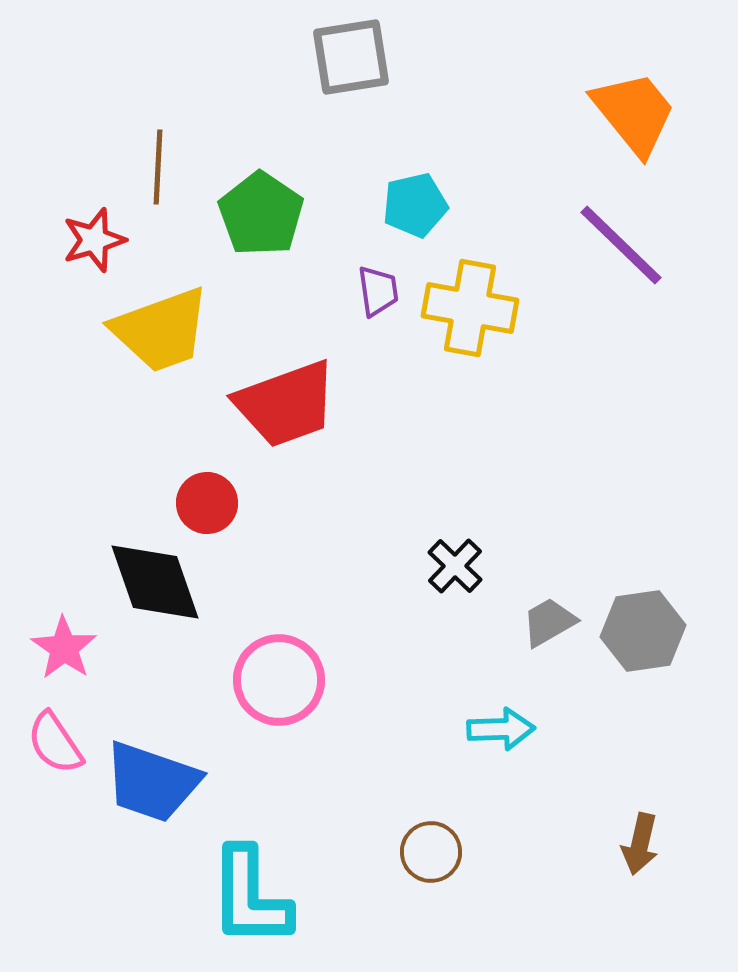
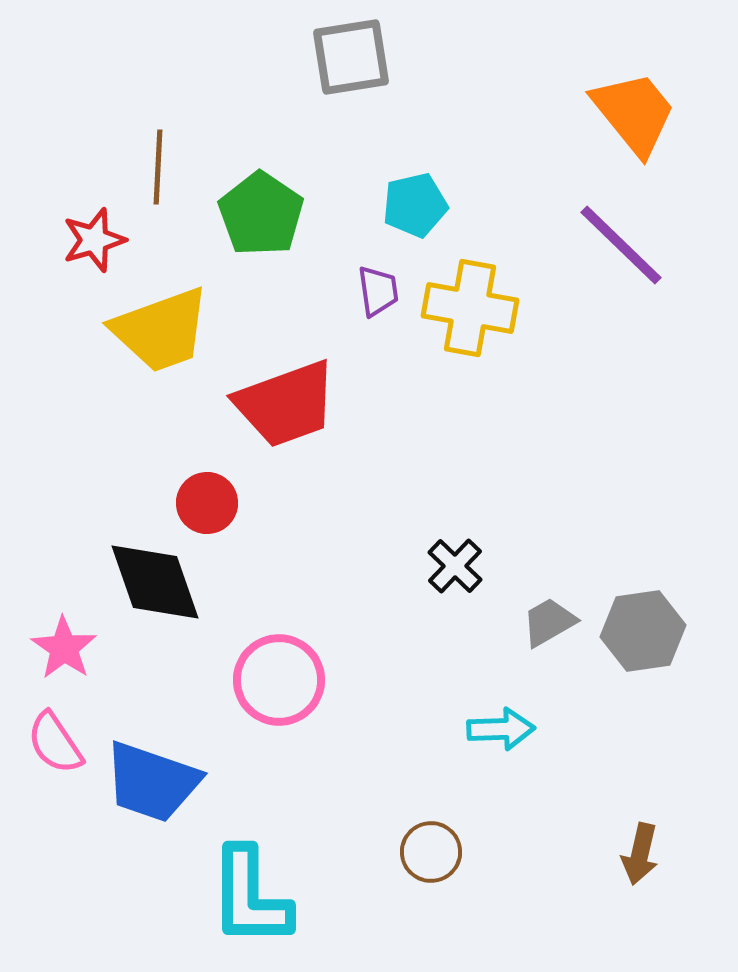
brown arrow: moved 10 px down
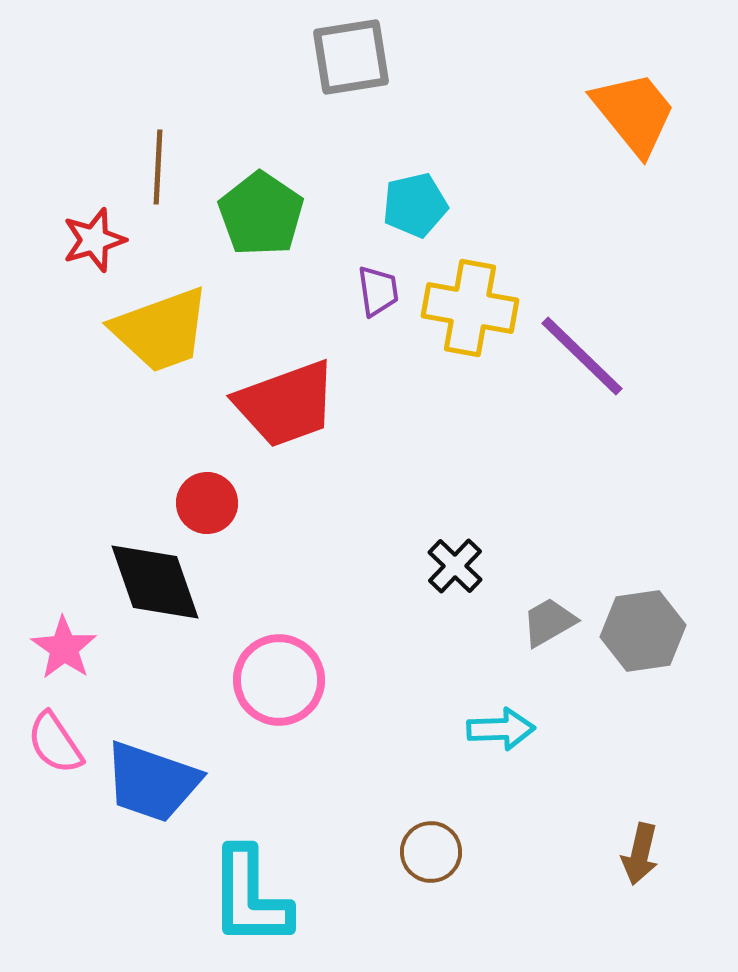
purple line: moved 39 px left, 111 px down
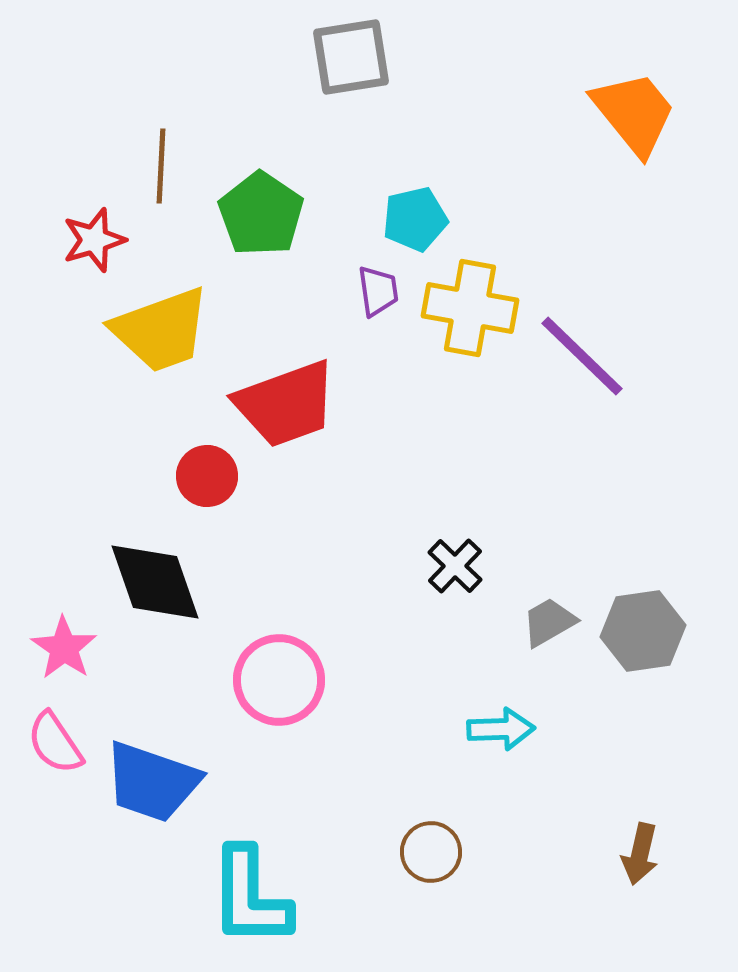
brown line: moved 3 px right, 1 px up
cyan pentagon: moved 14 px down
red circle: moved 27 px up
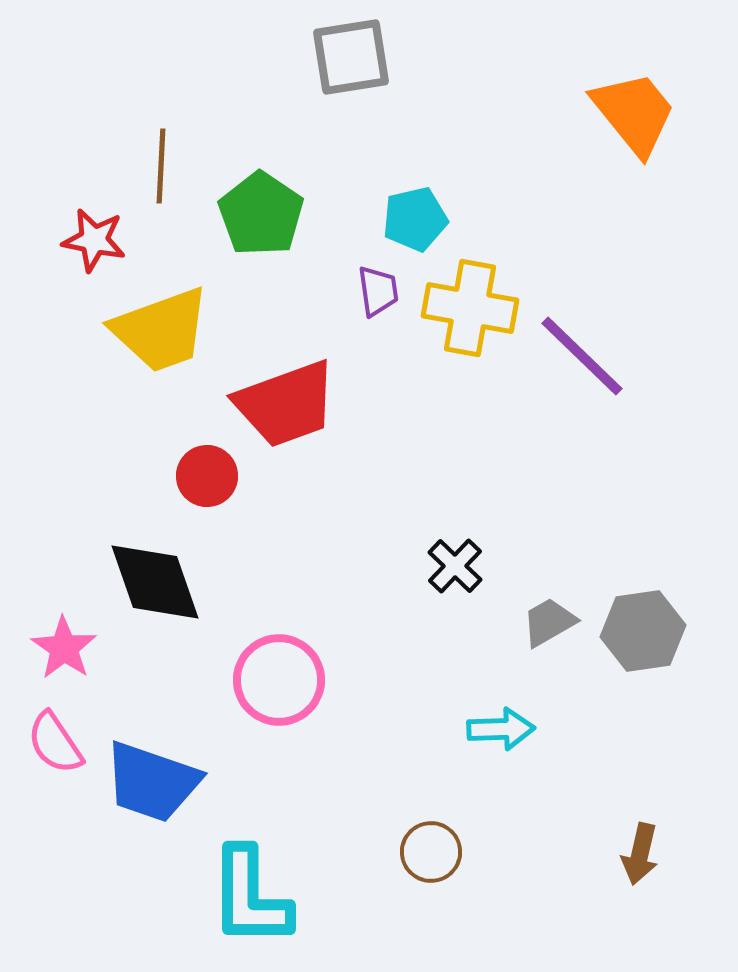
red star: rotated 28 degrees clockwise
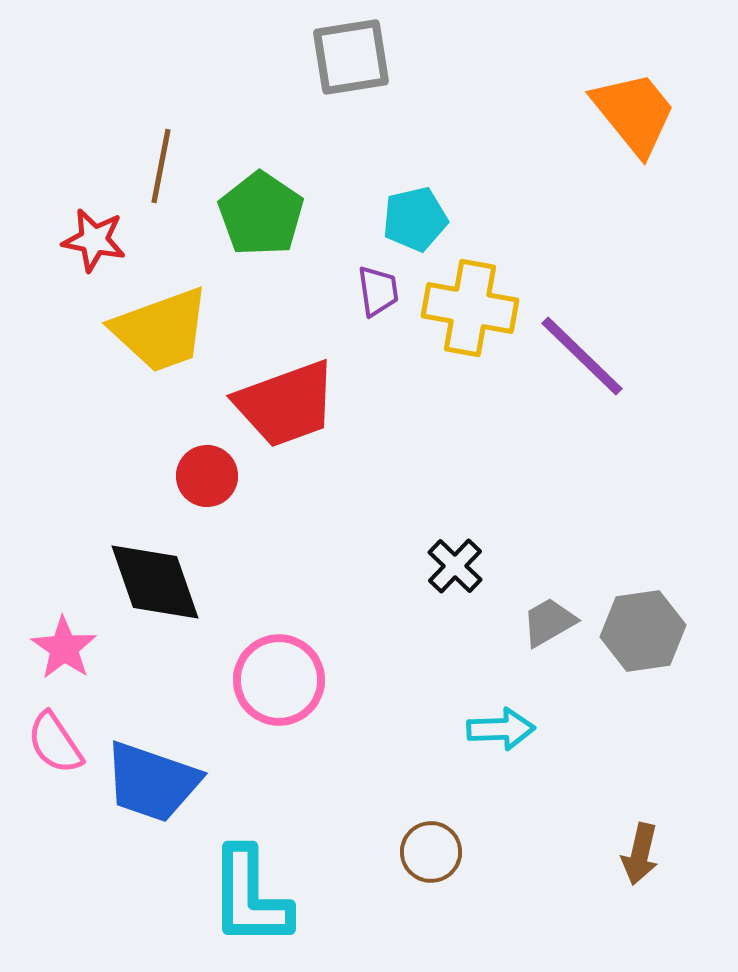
brown line: rotated 8 degrees clockwise
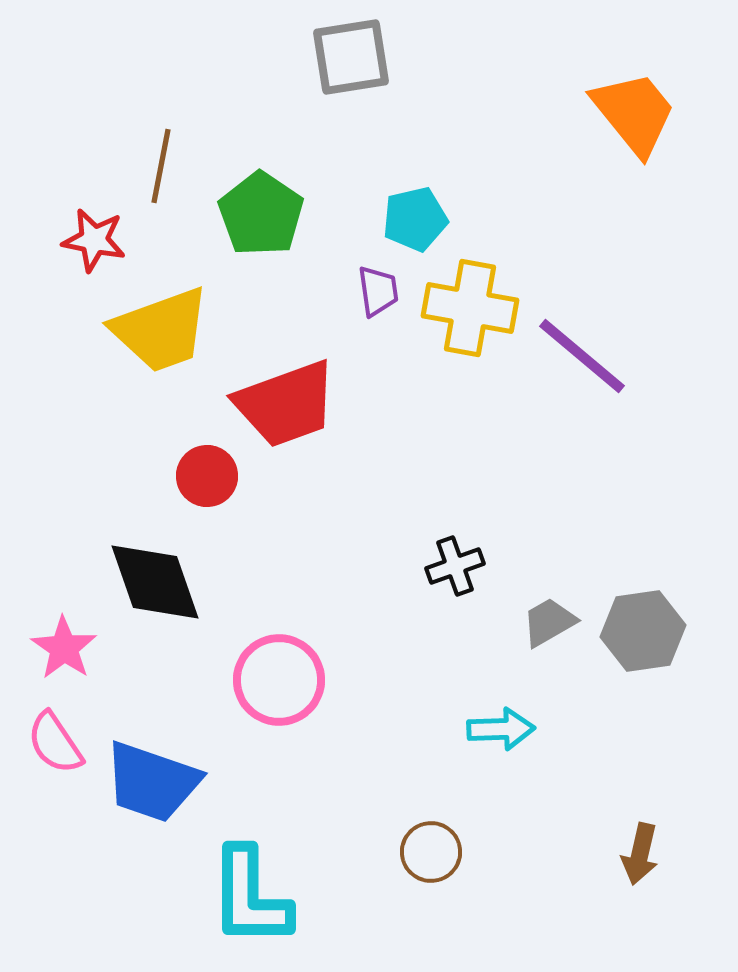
purple line: rotated 4 degrees counterclockwise
black cross: rotated 26 degrees clockwise
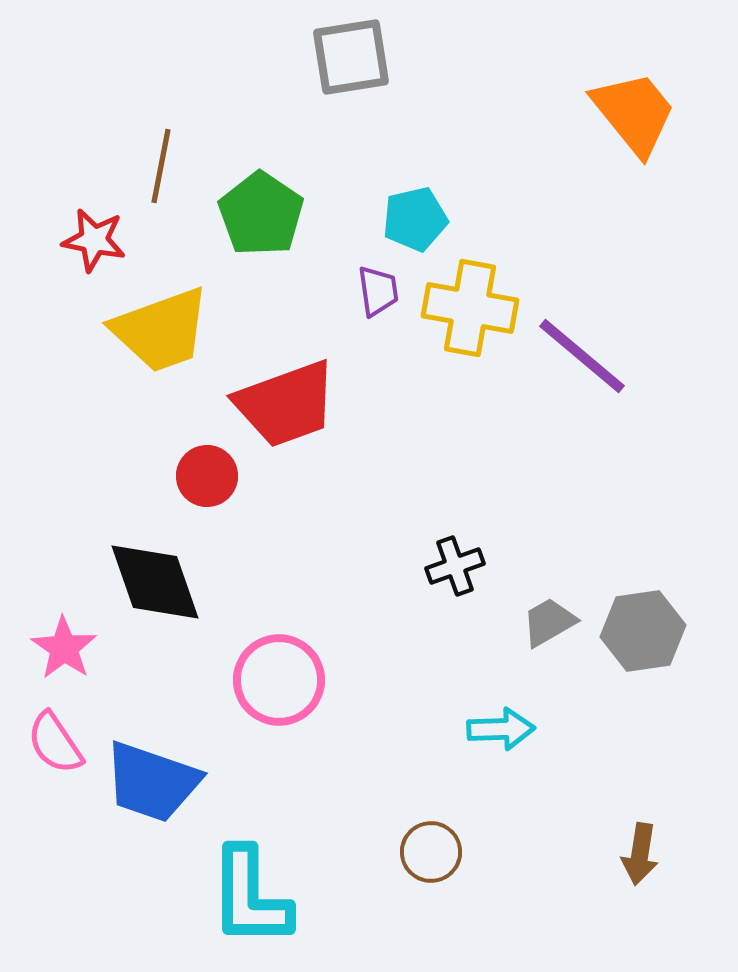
brown arrow: rotated 4 degrees counterclockwise
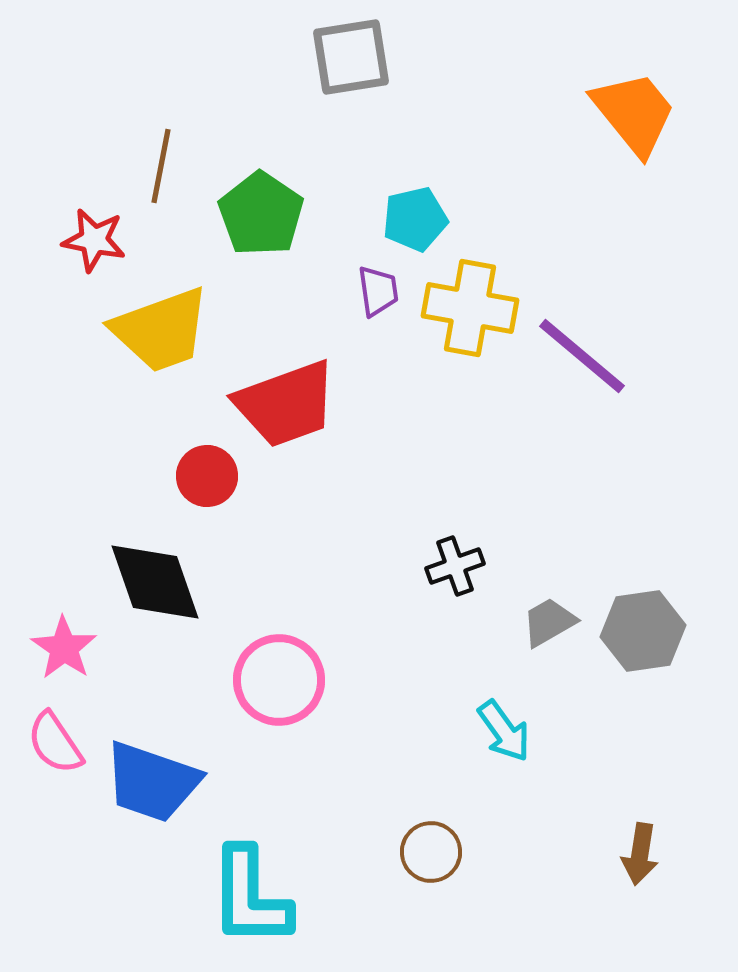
cyan arrow: moved 3 px right, 2 px down; rotated 56 degrees clockwise
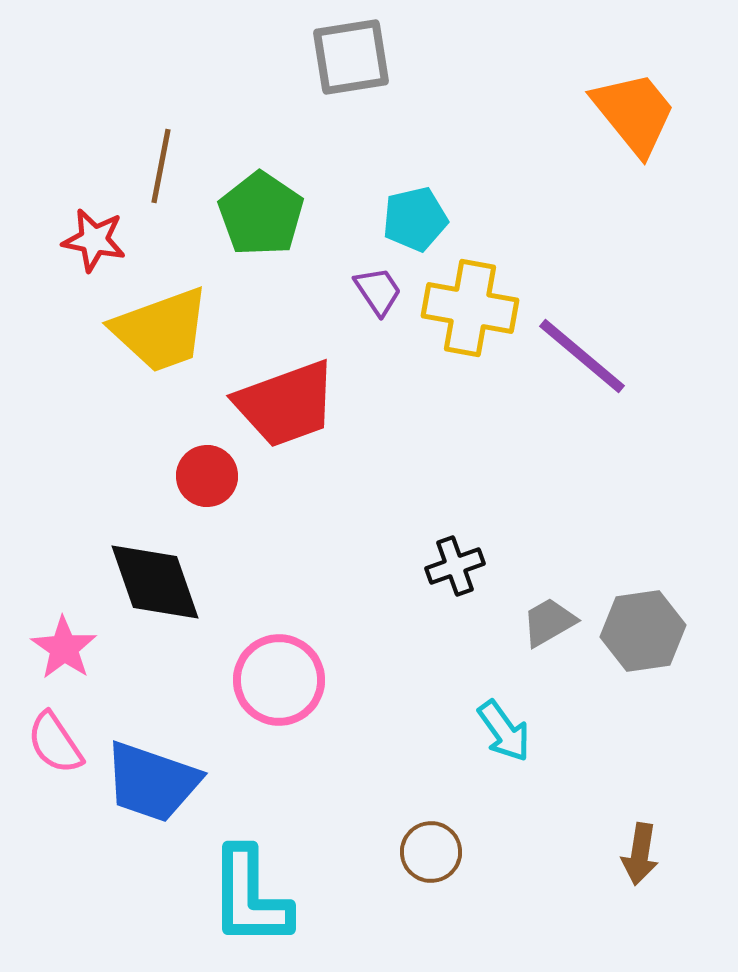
purple trapezoid: rotated 26 degrees counterclockwise
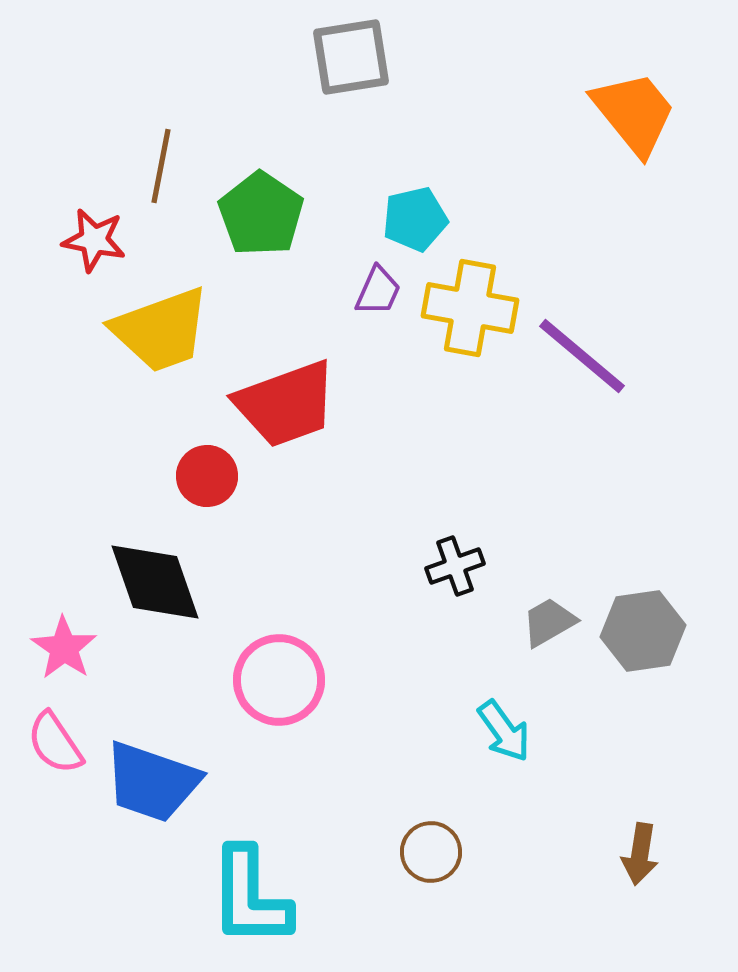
purple trapezoid: rotated 58 degrees clockwise
